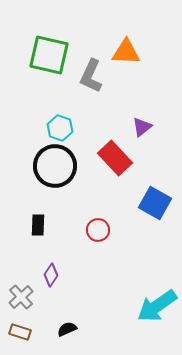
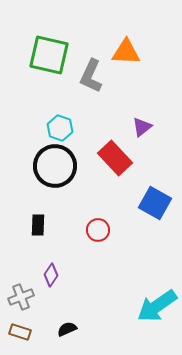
gray cross: rotated 20 degrees clockwise
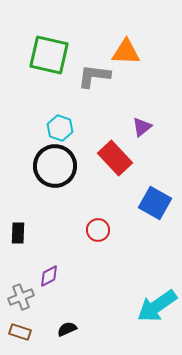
gray L-shape: moved 3 px right; rotated 72 degrees clockwise
black rectangle: moved 20 px left, 8 px down
purple diamond: moved 2 px left, 1 px down; rotated 30 degrees clockwise
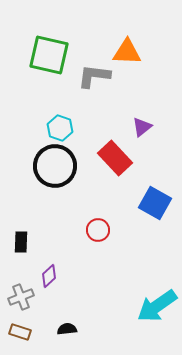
orange triangle: moved 1 px right
black rectangle: moved 3 px right, 9 px down
purple diamond: rotated 15 degrees counterclockwise
black semicircle: rotated 18 degrees clockwise
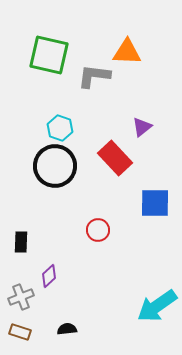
blue square: rotated 28 degrees counterclockwise
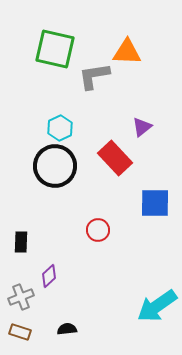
green square: moved 6 px right, 6 px up
gray L-shape: rotated 16 degrees counterclockwise
cyan hexagon: rotated 15 degrees clockwise
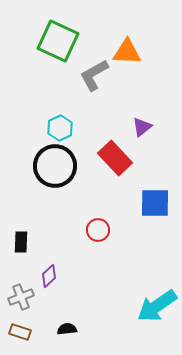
green square: moved 3 px right, 8 px up; rotated 12 degrees clockwise
gray L-shape: moved 1 px up; rotated 20 degrees counterclockwise
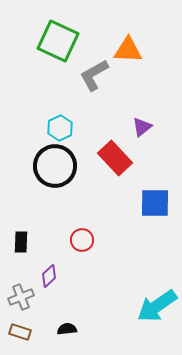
orange triangle: moved 1 px right, 2 px up
red circle: moved 16 px left, 10 px down
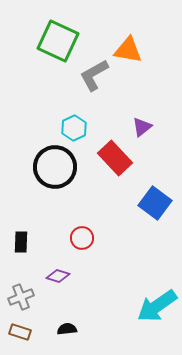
orange triangle: rotated 8 degrees clockwise
cyan hexagon: moved 14 px right
black circle: moved 1 px down
blue square: rotated 36 degrees clockwise
red circle: moved 2 px up
purple diamond: moved 9 px right; rotated 60 degrees clockwise
